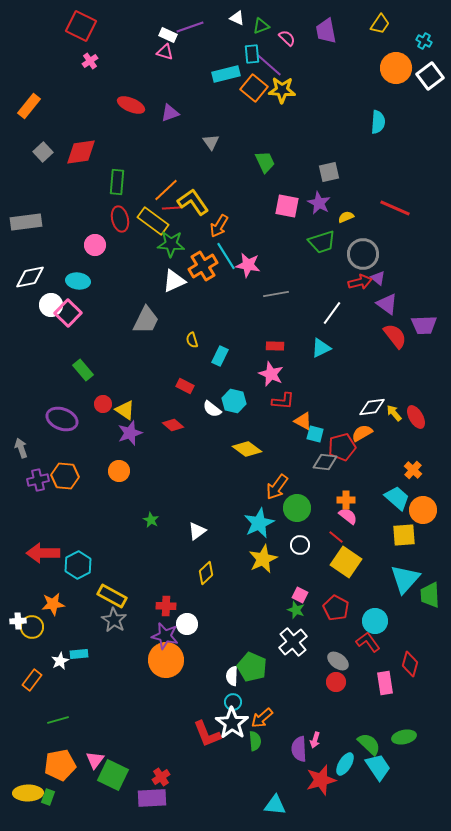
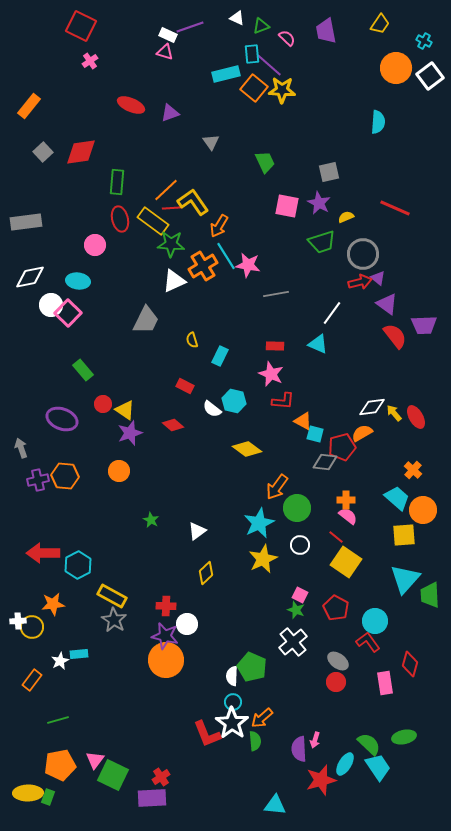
cyan triangle at (321, 348): moved 3 px left, 4 px up; rotated 50 degrees clockwise
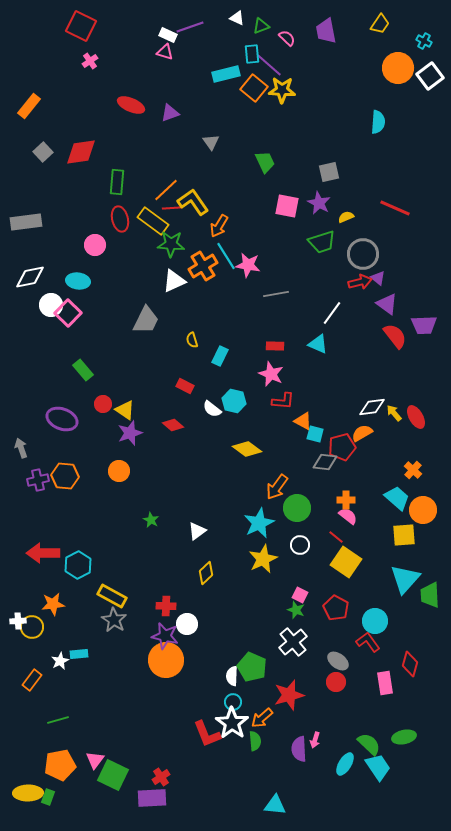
orange circle at (396, 68): moved 2 px right
red star at (321, 780): moved 32 px left, 85 px up
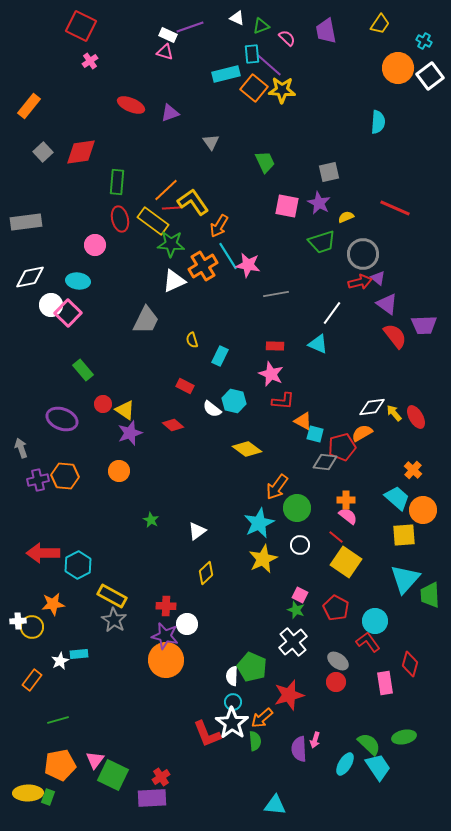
cyan line at (226, 256): moved 2 px right
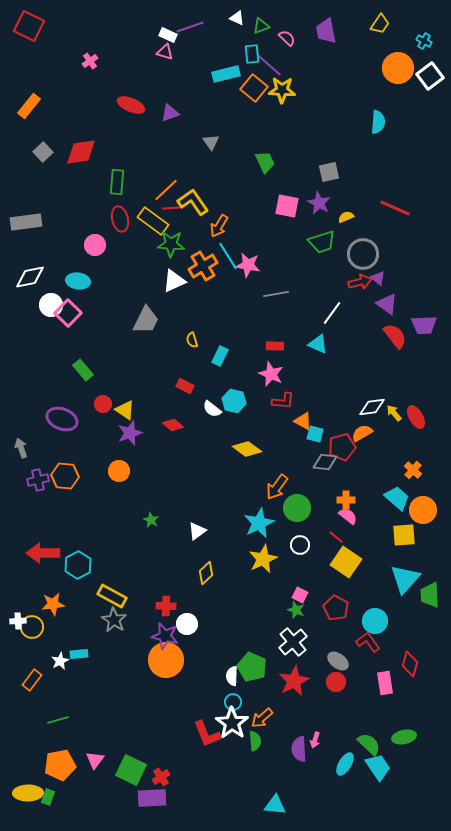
red square at (81, 26): moved 52 px left
red star at (289, 695): moved 5 px right, 14 px up; rotated 12 degrees counterclockwise
green square at (113, 775): moved 18 px right, 5 px up
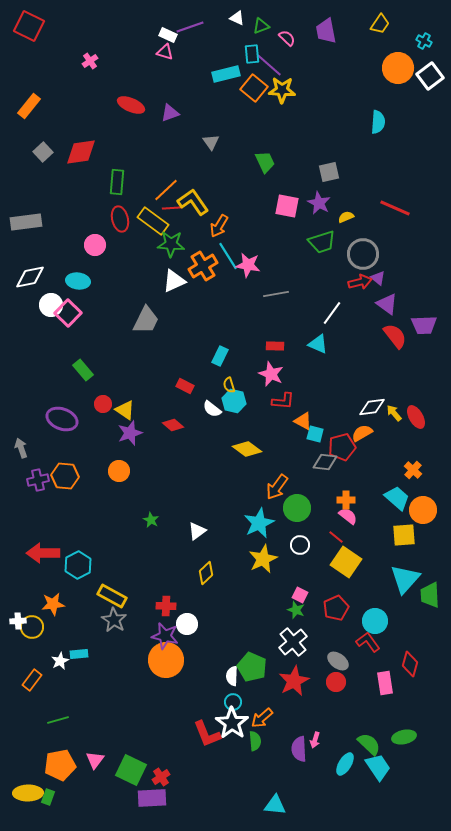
yellow semicircle at (192, 340): moved 37 px right, 45 px down
red pentagon at (336, 608): rotated 20 degrees clockwise
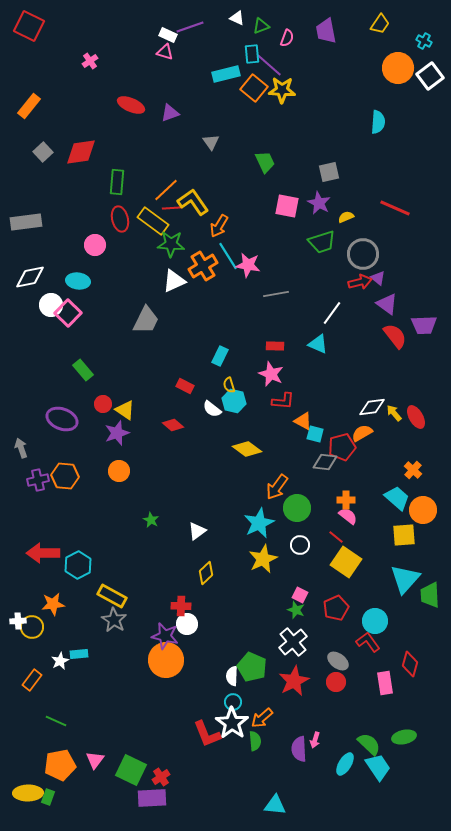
pink semicircle at (287, 38): rotated 66 degrees clockwise
purple star at (130, 433): moved 13 px left
red cross at (166, 606): moved 15 px right
green line at (58, 720): moved 2 px left, 1 px down; rotated 40 degrees clockwise
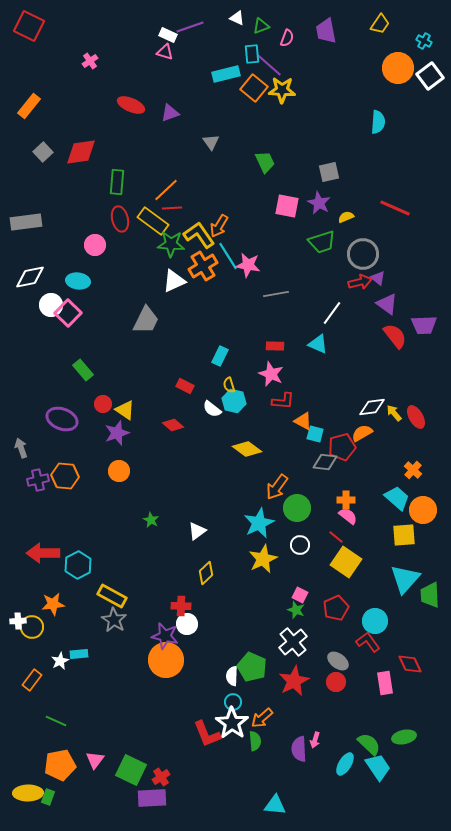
yellow L-shape at (193, 202): moved 6 px right, 33 px down
red diamond at (410, 664): rotated 40 degrees counterclockwise
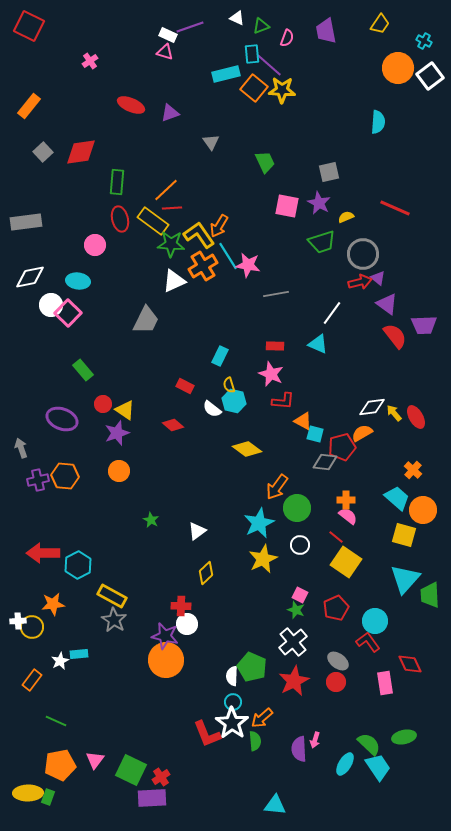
yellow square at (404, 535): rotated 20 degrees clockwise
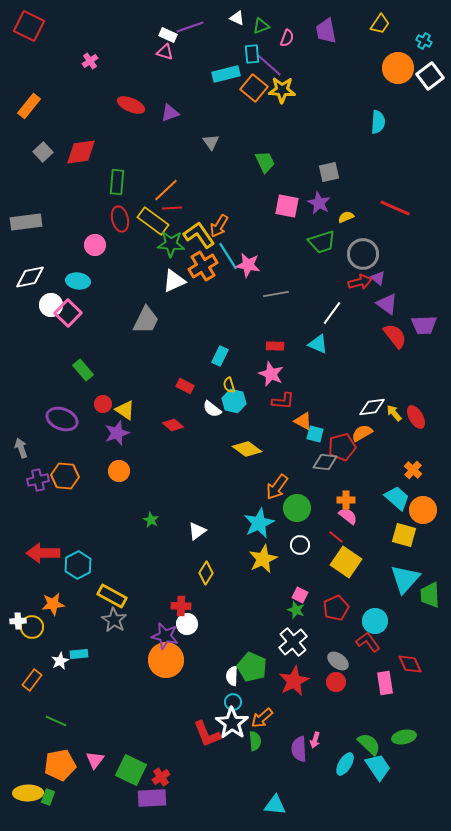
yellow diamond at (206, 573): rotated 15 degrees counterclockwise
